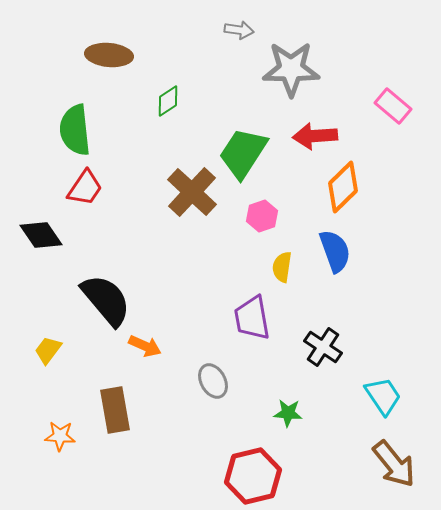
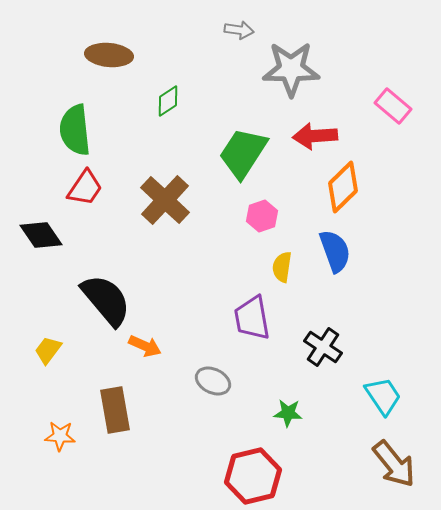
brown cross: moved 27 px left, 8 px down
gray ellipse: rotated 36 degrees counterclockwise
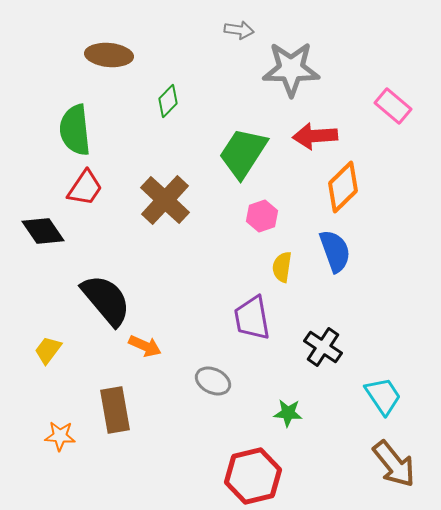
green diamond: rotated 12 degrees counterclockwise
black diamond: moved 2 px right, 4 px up
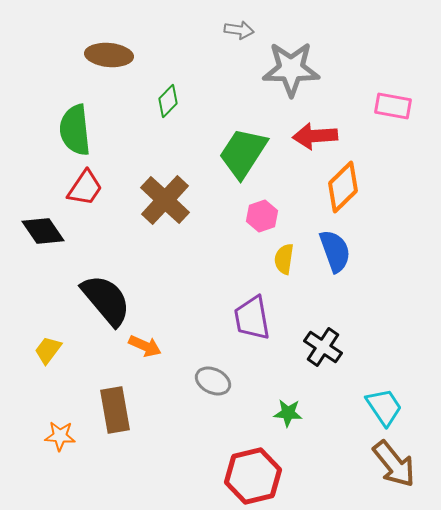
pink rectangle: rotated 30 degrees counterclockwise
yellow semicircle: moved 2 px right, 8 px up
cyan trapezoid: moved 1 px right, 11 px down
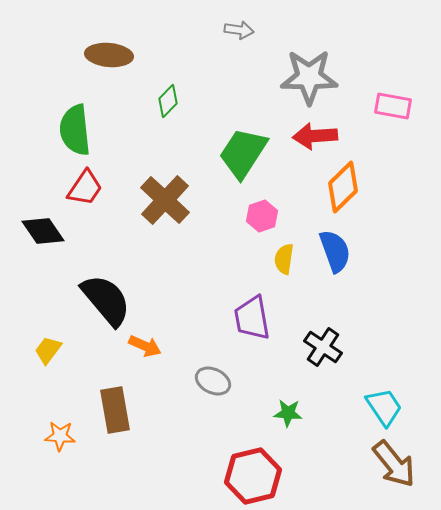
gray star: moved 18 px right, 8 px down
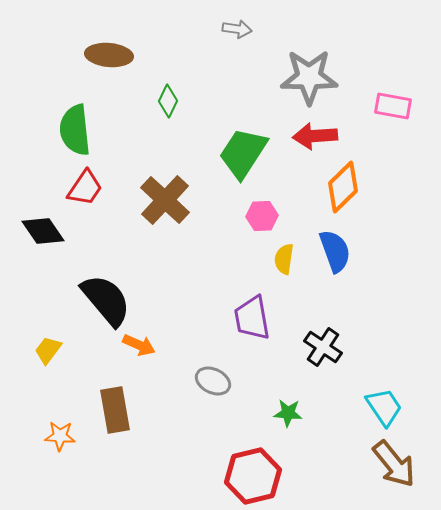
gray arrow: moved 2 px left, 1 px up
green diamond: rotated 20 degrees counterclockwise
pink hexagon: rotated 16 degrees clockwise
orange arrow: moved 6 px left, 1 px up
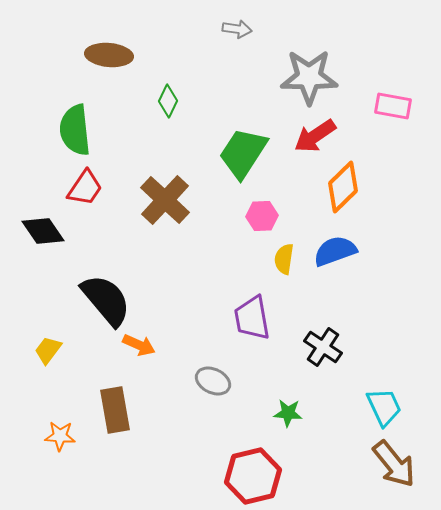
red arrow: rotated 30 degrees counterclockwise
blue semicircle: rotated 90 degrees counterclockwise
cyan trapezoid: rotated 9 degrees clockwise
